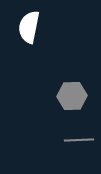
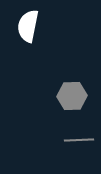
white semicircle: moved 1 px left, 1 px up
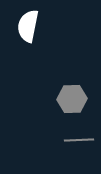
gray hexagon: moved 3 px down
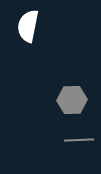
gray hexagon: moved 1 px down
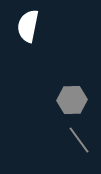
gray line: rotated 56 degrees clockwise
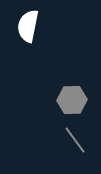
gray line: moved 4 px left
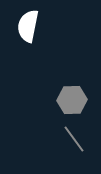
gray line: moved 1 px left, 1 px up
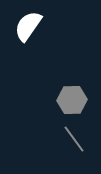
white semicircle: rotated 24 degrees clockwise
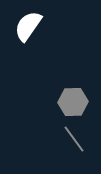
gray hexagon: moved 1 px right, 2 px down
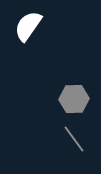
gray hexagon: moved 1 px right, 3 px up
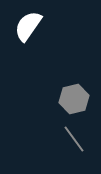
gray hexagon: rotated 12 degrees counterclockwise
